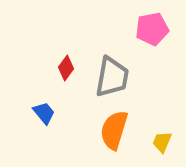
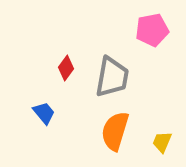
pink pentagon: moved 1 px down
orange semicircle: moved 1 px right, 1 px down
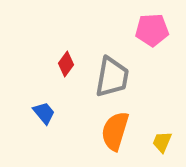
pink pentagon: rotated 8 degrees clockwise
red diamond: moved 4 px up
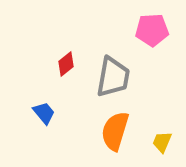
red diamond: rotated 15 degrees clockwise
gray trapezoid: moved 1 px right
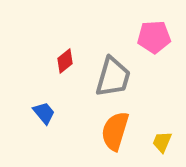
pink pentagon: moved 2 px right, 7 px down
red diamond: moved 1 px left, 3 px up
gray trapezoid: rotated 6 degrees clockwise
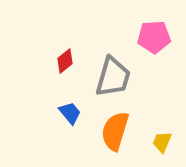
blue trapezoid: moved 26 px right
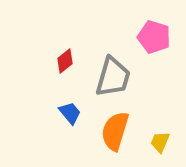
pink pentagon: rotated 20 degrees clockwise
yellow trapezoid: moved 2 px left
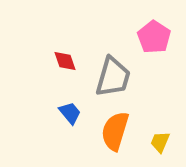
pink pentagon: rotated 16 degrees clockwise
red diamond: rotated 70 degrees counterclockwise
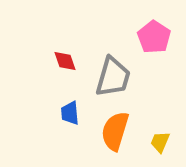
blue trapezoid: rotated 145 degrees counterclockwise
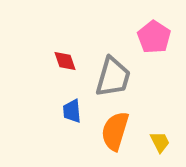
blue trapezoid: moved 2 px right, 2 px up
yellow trapezoid: rotated 130 degrees clockwise
